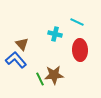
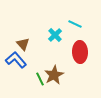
cyan line: moved 2 px left, 2 px down
cyan cross: moved 1 px down; rotated 32 degrees clockwise
brown triangle: moved 1 px right
red ellipse: moved 2 px down
brown star: rotated 24 degrees counterclockwise
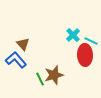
cyan line: moved 16 px right, 17 px down
cyan cross: moved 18 px right
red ellipse: moved 5 px right, 3 px down
brown star: rotated 12 degrees clockwise
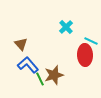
cyan cross: moved 7 px left, 8 px up
brown triangle: moved 2 px left
blue L-shape: moved 12 px right, 5 px down
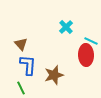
red ellipse: moved 1 px right
blue L-shape: rotated 45 degrees clockwise
green line: moved 19 px left, 9 px down
